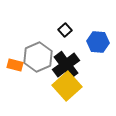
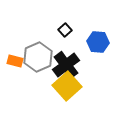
orange rectangle: moved 4 px up
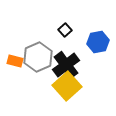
blue hexagon: rotated 15 degrees counterclockwise
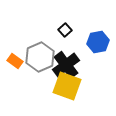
gray hexagon: moved 2 px right
orange rectangle: rotated 21 degrees clockwise
yellow square: rotated 28 degrees counterclockwise
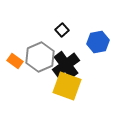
black square: moved 3 px left
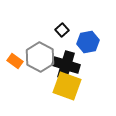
blue hexagon: moved 10 px left
gray hexagon: rotated 8 degrees counterclockwise
black cross: rotated 36 degrees counterclockwise
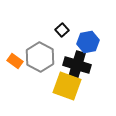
black cross: moved 11 px right
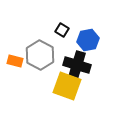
black square: rotated 16 degrees counterclockwise
blue hexagon: moved 2 px up
gray hexagon: moved 2 px up
orange rectangle: rotated 21 degrees counterclockwise
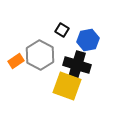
orange rectangle: moved 1 px right; rotated 49 degrees counterclockwise
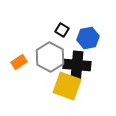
blue hexagon: moved 2 px up
gray hexagon: moved 10 px right, 2 px down
orange rectangle: moved 3 px right, 1 px down
black cross: rotated 12 degrees counterclockwise
